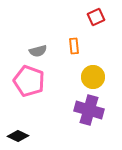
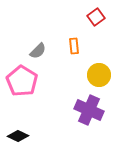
red square: rotated 12 degrees counterclockwise
gray semicircle: rotated 30 degrees counterclockwise
yellow circle: moved 6 px right, 2 px up
pink pentagon: moved 7 px left; rotated 12 degrees clockwise
purple cross: rotated 8 degrees clockwise
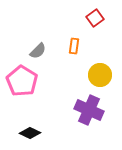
red square: moved 1 px left, 1 px down
orange rectangle: rotated 14 degrees clockwise
yellow circle: moved 1 px right
black diamond: moved 12 px right, 3 px up
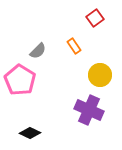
orange rectangle: rotated 42 degrees counterclockwise
pink pentagon: moved 2 px left, 1 px up
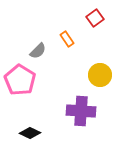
orange rectangle: moved 7 px left, 7 px up
purple cross: moved 8 px left, 1 px down; rotated 20 degrees counterclockwise
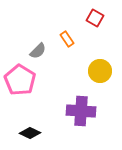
red square: rotated 24 degrees counterclockwise
yellow circle: moved 4 px up
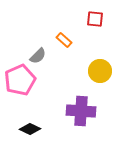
red square: moved 1 px down; rotated 24 degrees counterclockwise
orange rectangle: moved 3 px left, 1 px down; rotated 14 degrees counterclockwise
gray semicircle: moved 5 px down
pink pentagon: rotated 16 degrees clockwise
black diamond: moved 4 px up
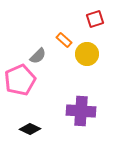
red square: rotated 24 degrees counterclockwise
yellow circle: moved 13 px left, 17 px up
